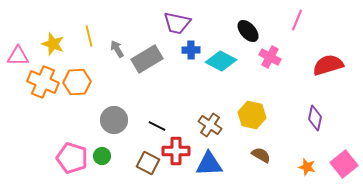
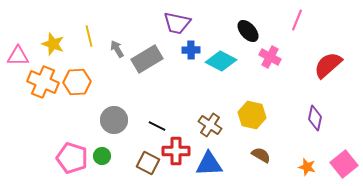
red semicircle: rotated 24 degrees counterclockwise
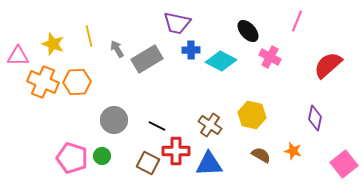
pink line: moved 1 px down
orange star: moved 14 px left, 16 px up
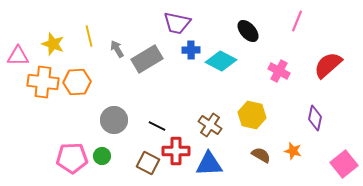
pink cross: moved 9 px right, 14 px down
orange cross: rotated 16 degrees counterclockwise
pink pentagon: rotated 20 degrees counterclockwise
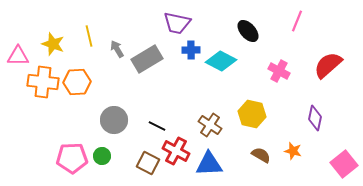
yellow hexagon: moved 1 px up
red cross: rotated 28 degrees clockwise
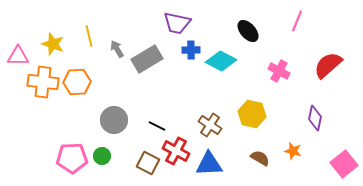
brown semicircle: moved 1 px left, 3 px down
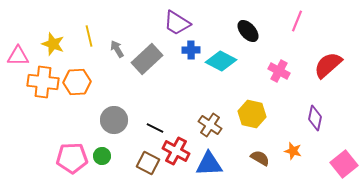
purple trapezoid: rotated 20 degrees clockwise
gray rectangle: rotated 12 degrees counterclockwise
black line: moved 2 px left, 2 px down
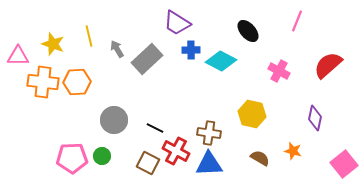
brown cross: moved 1 px left, 8 px down; rotated 25 degrees counterclockwise
